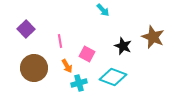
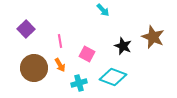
orange arrow: moved 7 px left, 1 px up
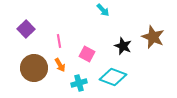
pink line: moved 1 px left
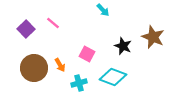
pink line: moved 6 px left, 18 px up; rotated 40 degrees counterclockwise
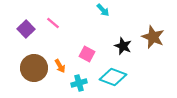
orange arrow: moved 1 px down
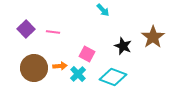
pink line: moved 9 px down; rotated 32 degrees counterclockwise
brown star: rotated 15 degrees clockwise
orange arrow: rotated 64 degrees counterclockwise
cyan cross: moved 1 px left, 9 px up; rotated 28 degrees counterclockwise
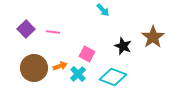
orange arrow: rotated 16 degrees counterclockwise
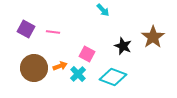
purple square: rotated 18 degrees counterclockwise
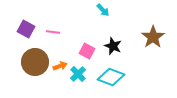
black star: moved 10 px left
pink square: moved 3 px up
brown circle: moved 1 px right, 6 px up
cyan diamond: moved 2 px left
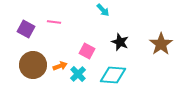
pink line: moved 1 px right, 10 px up
brown star: moved 8 px right, 7 px down
black star: moved 7 px right, 4 px up
brown circle: moved 2 px left, 3 px down
cyan diamond: moved 2 px right, 2 px up; rotated 16 degrees counterclockwise
